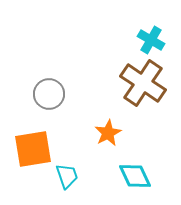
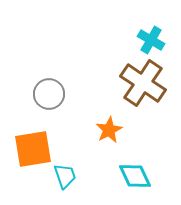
orange star: moved 1 px right, 3 px up
cyan trapezoid: moved 2 px left
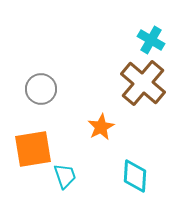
brown cross: rotated 6 degrees clockwise
gray circle: moved 8 px left, 5 px up
orange star: moved 8 px left, 3 px up
cyan diamond: rotated 28 degrees clockwise
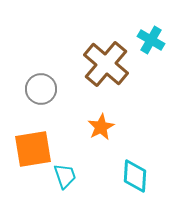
brown cross: moved 37 px left, 19 px up
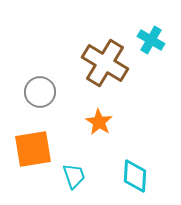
brown cross: moved 1 px left, 1 px up; rotated 9 degrees counterclockwise
gray circle: moved 1 px left, 3 px down
orange star: moved 2 px left, 5 px up; rotated 12 degrees counterclockwise
cyan trapezoid: moved 9 px right
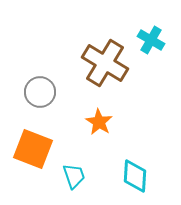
orange square: rotated 30 degrees clockwise
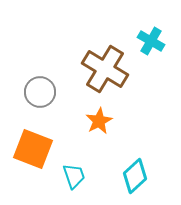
cyan cross: moved 1 px down
brown cross: moved 6 px down
orange star: moved 1 px up; rotated 12 degrees clockwise
cyan diamond: rotated 44 degrees clockwise
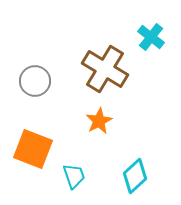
cyan cross: moved 4 px up; rotated 8 degrees clockwise
gray circle: moved 5 px left, 11 px up
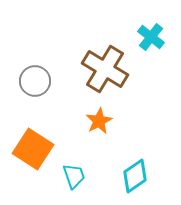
orange square: rotated 12 degrees clockwise
cyan diamond: rotated 8 degrees clockwise
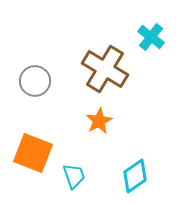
orange square: moved 4 px down; rotated 12 degrees counterclockwise
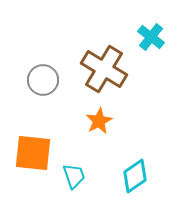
brown cross: moved 1 px left
gray circle: moved 8 px right, 1 px up
orange square: rotated 15 degrees counterclockwise
